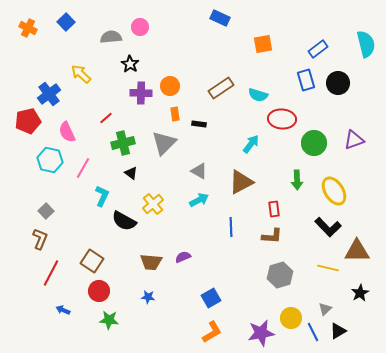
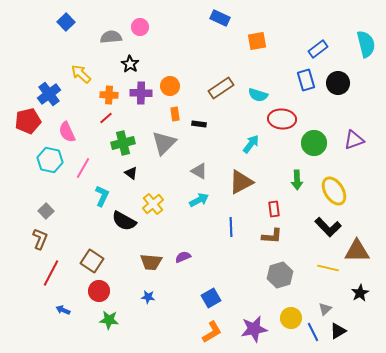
orange cross at (28, 28): moved 81 px right, 67 px down; rotated 24 degrees counterclockwise
orange square at (263, 44): moved 6 px left, 3 px up
purple star at (261, 333): moved 7 px left, 4 px up
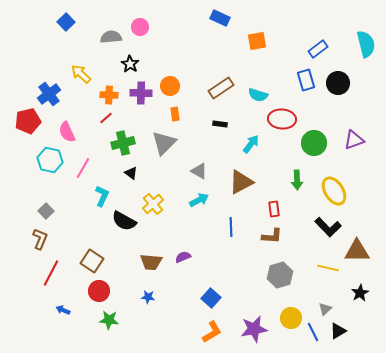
black rectangle at (199, 124): moved 21 px right
blue square at (211, 298): rotated 18 degrees counterclockwise
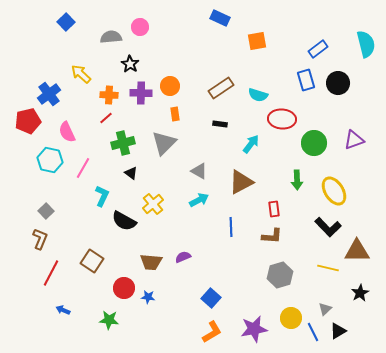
red circle at (99, 291): moved 25 px right, 3 px up
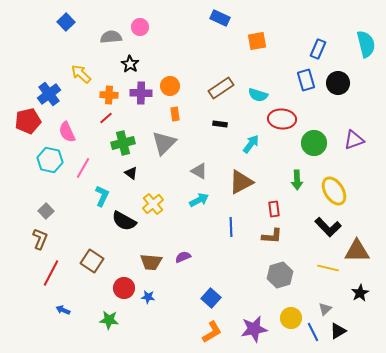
blue rectangle at (318, 49): rotated 30 degrees counterclockwise
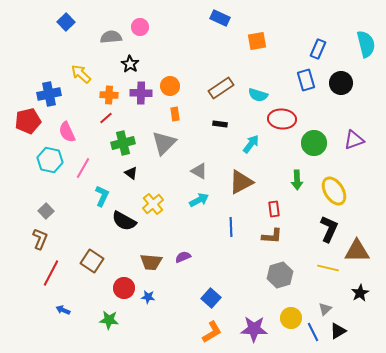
black circle at (338, 83): moved 3 px right
blue cross at (49, 94): rotated 25 degrees clockwise
black L-shape at (328, 227): moved 1 px right, 2 px down; rotated 112 degrees counterclockwise
purple star at (254, 329): rotated 12 degrees clockwise
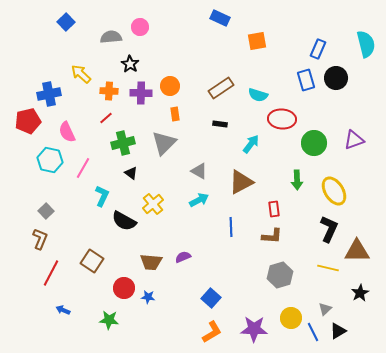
black circle at (341, 83): moved 5 px left, 5 px up
orange cross at (109, 95): moved 4 px up
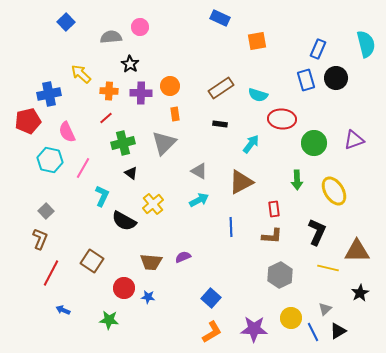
black L-shape at (329, 229): moved 12 px left, 3 px down
gray hexagon at (280, 275): rotated 10 degrees counterclockwise
